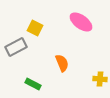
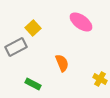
yellow square: moved 2 px left; rotated 21 degrees clockwise
yellow cross: rotated 24 degrees clockwise
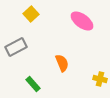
pink ellipse: moved 1 px right, 1 px up
yellow square: moved 2 px left, 14 px up
yellow cross: rotated 16 degrees counterclockwise
green rectangle: rotated 21 degrees clockwise
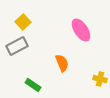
yellow square: moved 8 px left, 8 px down
pink ellipse: moved 1 px left, 9 px down; rotated 20 degrees clockwise
gray rectangle: moved 1 px right, 1 px up
green rectangle: moved 1 px down; rotated 14 degrees counterclockwise
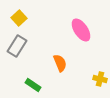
yellow square: moved 4 px left, 4 px up
gray rectangle: rotated 30 degrees counterclockwise
orange semicircle: moved 2 px left
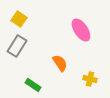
yellow square: moved 1 px down; rotated 14 degrees counterclockwise
orange semicircle: rotated 12 degrees counterclockwise
yellow cross: moved 10 px left
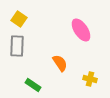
gray rectangle: rotated 30 degrees counterclockwise
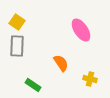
yellow square: moved 2 px left, 3 px down
orange semicircle: moved 1 px right
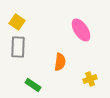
gray rectangle: moved 1 px right, 1 px down
orange semicircle: moved 1 px left, 1 px up; rotated 42 degrees clockwise
yellow cross: rotated 32 degrees counterclockwise
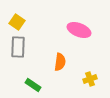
pink ellipse: moved 2 px left; rotated 35 degrees counterclockwise
